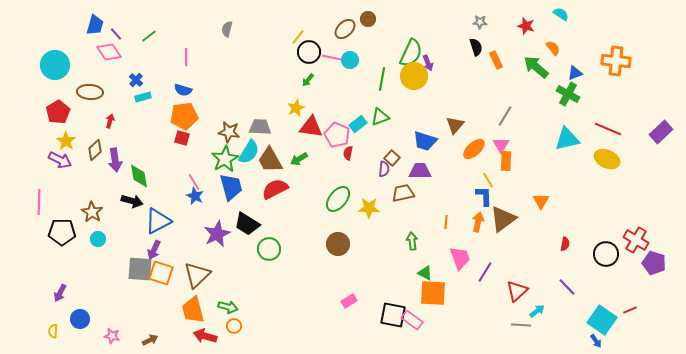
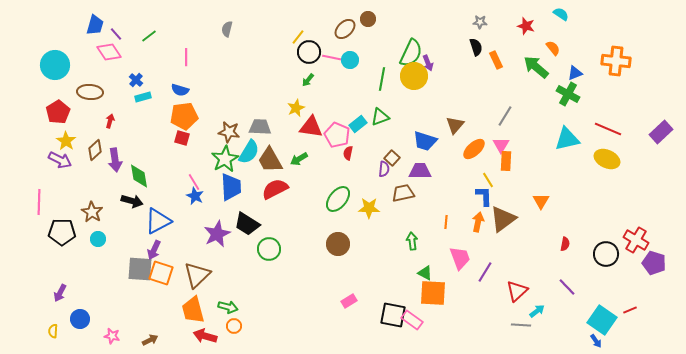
blue semicircle at (183, 90): moved 3 px left
blue trapezoid at (231, 187): rotated 12 degrees clockwise
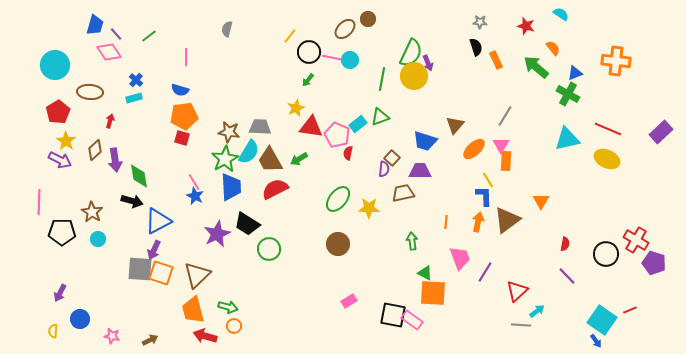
yellow line at (298, 37): moved 8 px left, 1 px up
cyan rectangle at (143, 97): moved 9 px left, 1 px down
brown triangle at (503, 219): moved 4 px right, 1 px down
purple line at (567, 287): moved 11 px up
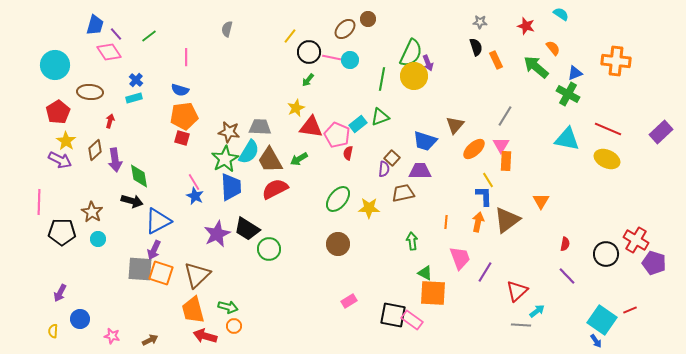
cyan triangle at (567, 139): rotated 24 degrees clockwise
black trapezoid at (247, 224): moved 5 px down
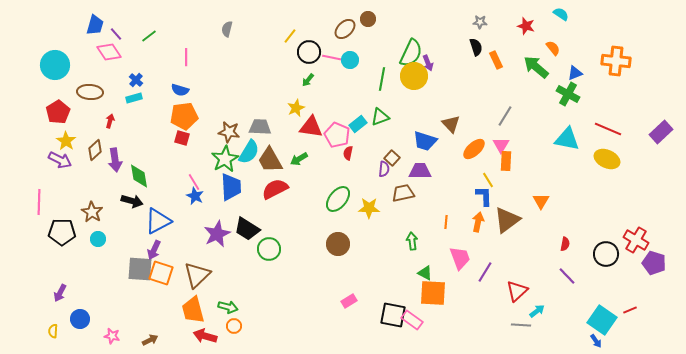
brown triangle at (455, 125): moved 4 px left, 1 px up; rotated 24 degrees counterclockwise
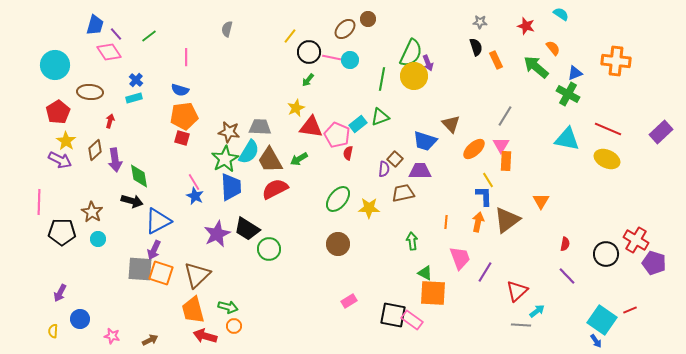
brown square at (392, 158): moved 3 px right, 1 px down
